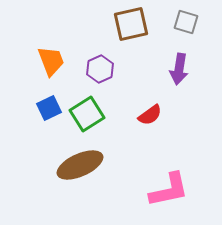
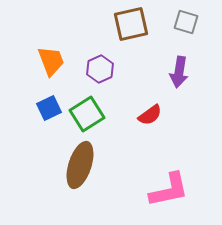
purple arrow: moved 3 px down
brown ellipse: rotated 48 degrees counterclockwise
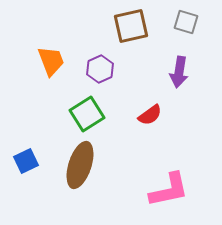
brown square: moved 2 px down
blue square: moved 23 px left, 53 px down
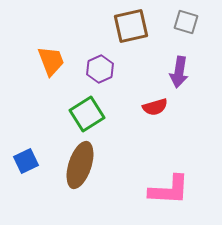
red semicircle: moved 5 px right, 8 px up; rotated 20 degrees clockwise
pink L-shape: rotated 15 degrees clockwise
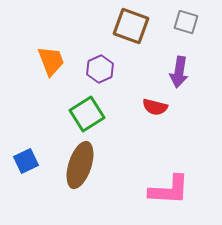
brown square: rotated 33 degrees clockwise
red semicircle: rotated 30 degrees clockwise
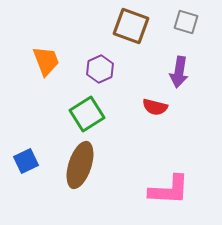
orange trapezoid: moved 5 px left
